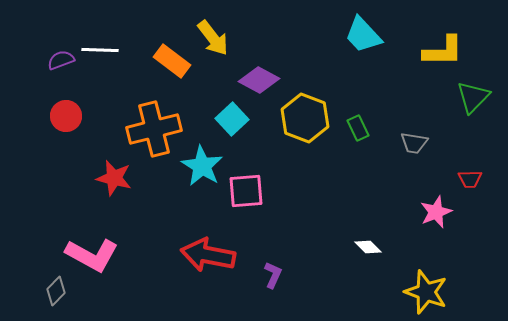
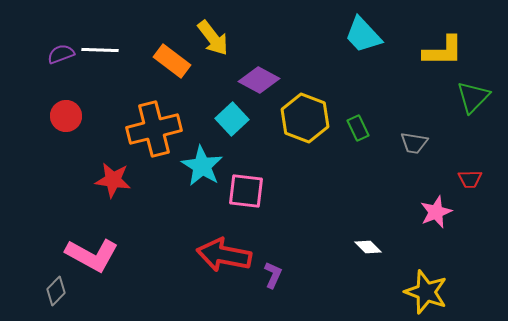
purple semicircle: moved 6 px up
red star: moved 1 px left, 2 px down; rotated 6 degrees counterclockwise
pink square: rotated 12 degrees clockwise
red arrow: moved 16 px right
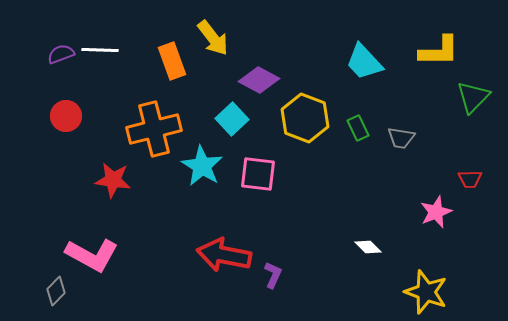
cyan trapezoid: moved 1 px right, 27 px down
yellow L-shape: moved 4 px left
orange rectangle: rotated 33 degrees clockwise
gray trapezoid: moved 13 px left, 5 px up
pink square: moved 12 px right, 17 px up
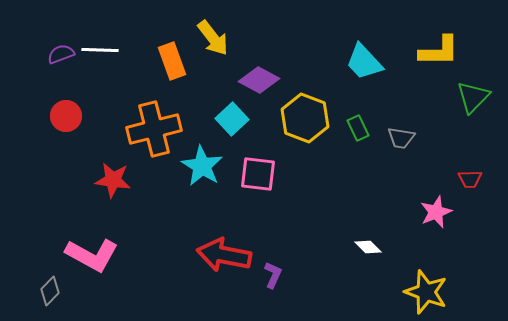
gray diamond: moved 6 px left
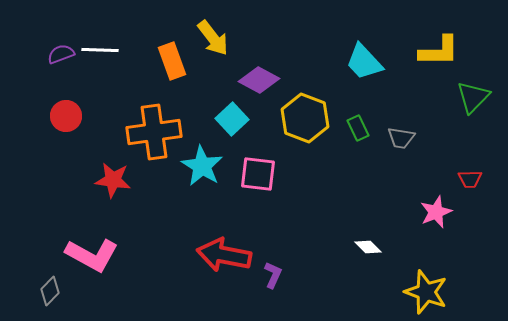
orange cross: moved 3 px down; rotated 6 degrees clockwise
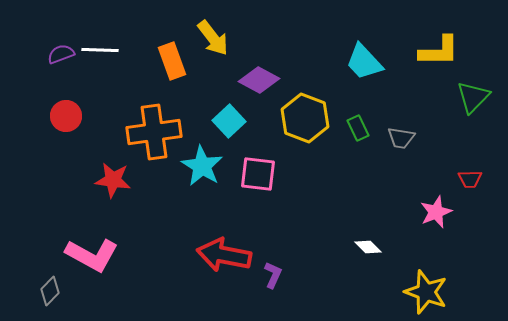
cyan square: moved 3 px left, 2 px down
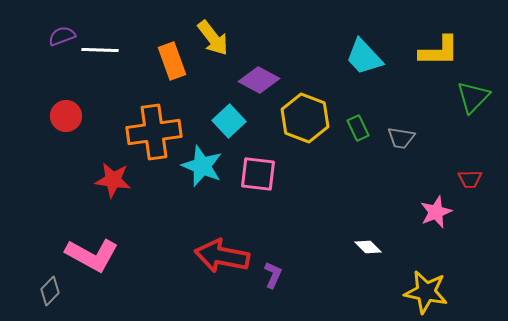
purple semicircle: moved 1 px right, 18 px up
cyan trapezoid: moved 5 px up
cyan star: rotated 9 degrees counterclockwise
red arrow: moved 2 px left, 1 px down
yellow star: rotated 9 degrees counterclockwise
